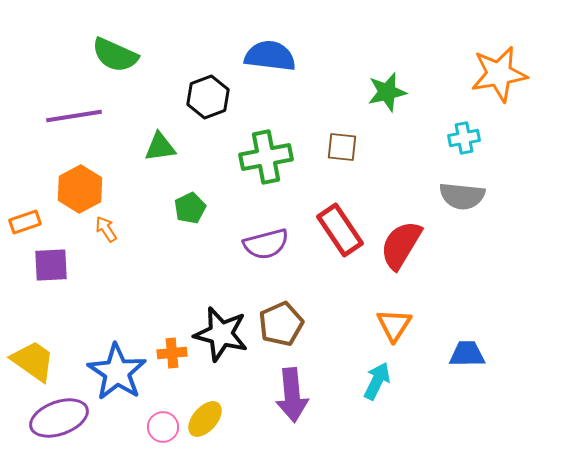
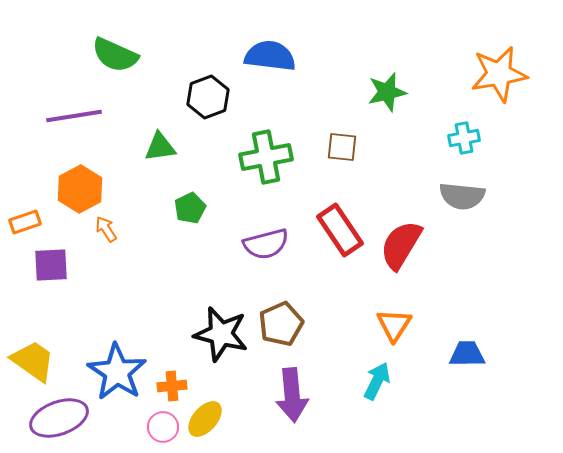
orange cross: moved 33 px down
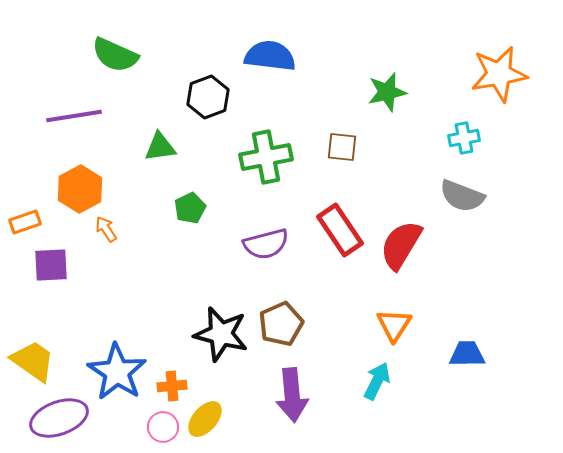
gray semicircle: rotated 15 degrees clockwise
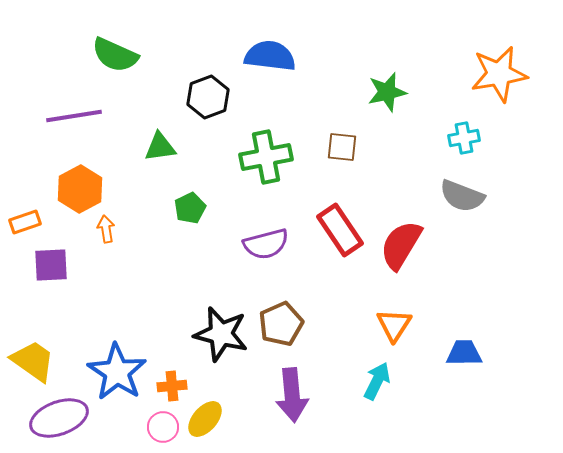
orange arrow: rotated 24 degrees clockwise
blue trapezoid: moved 3 px left, 1 px up
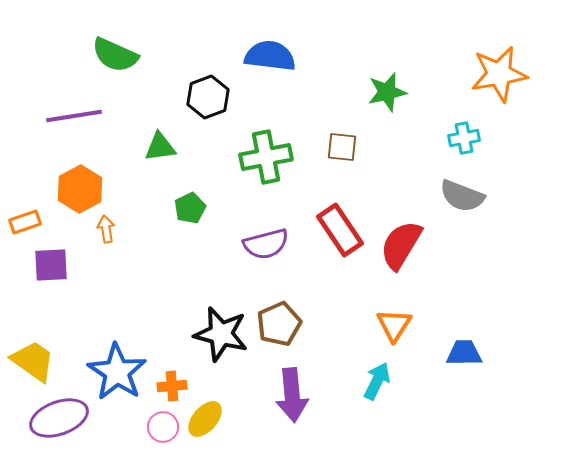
brown pentagon: moved 2 px left
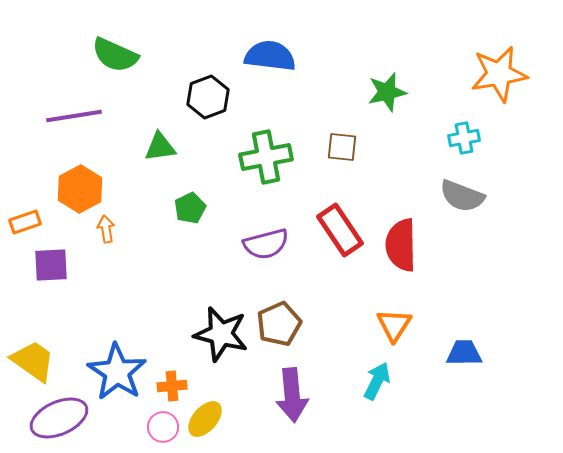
red semicircle: rotated 32 degrees counterclockwise
purple ellipse: rotated 4 degrees counterclockwise
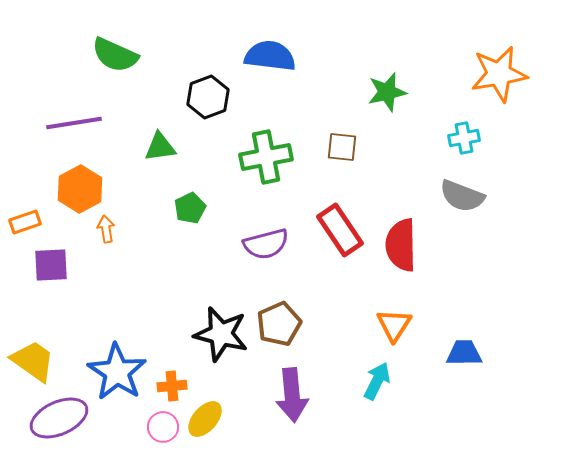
purple line: moved 7 px down
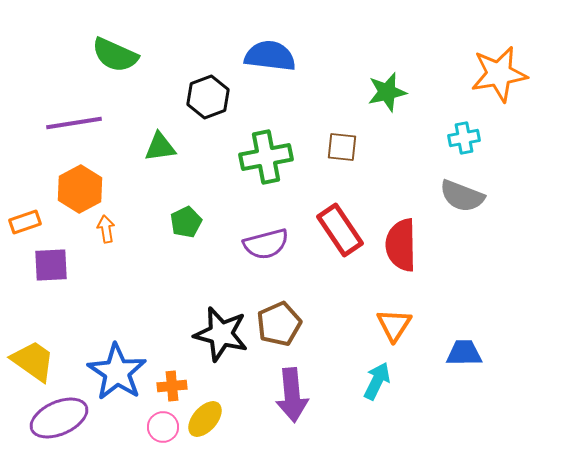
green pentagon: moved 4 px left, 14 px down
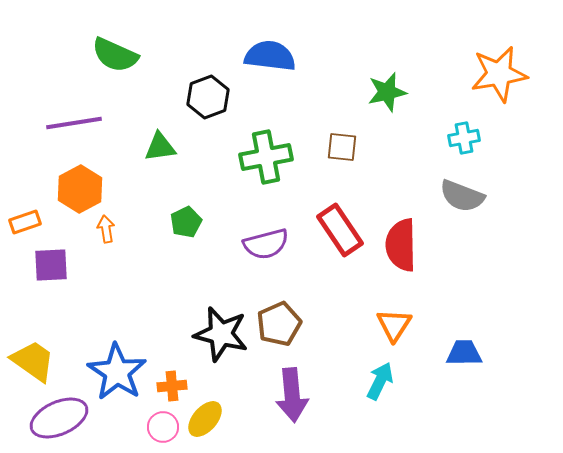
cyan arrow: moved 3 px right
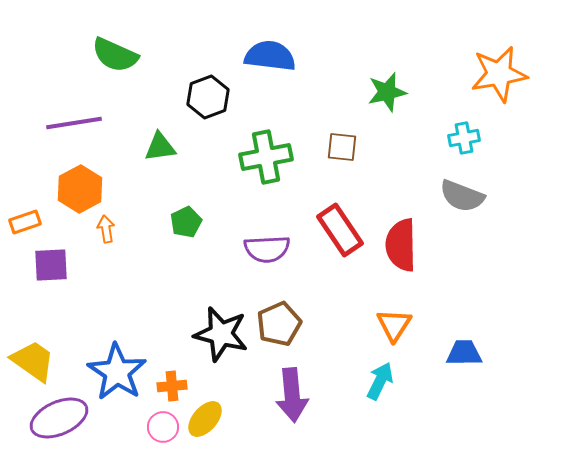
purple semicircle: moved 1 px right, 5 px down; rotated 12 degrees clockwise
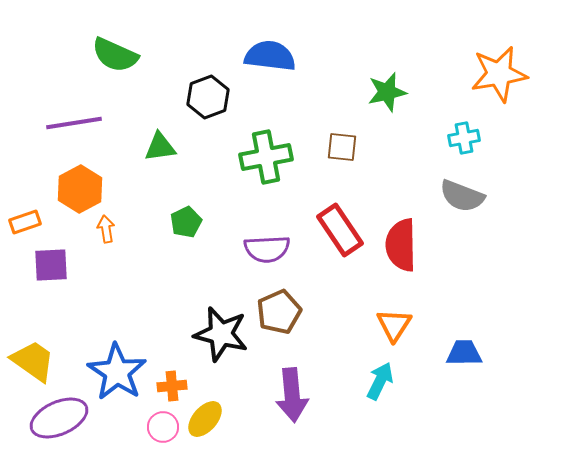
brown pentagon: moved 12 px up
